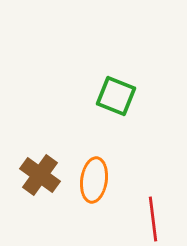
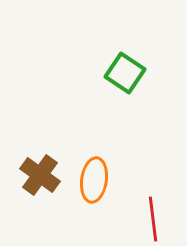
green square: moved 9 px right, 23 px up; rotated 12 degrees clockwise
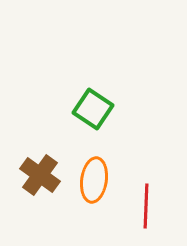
green square: moved 32 px left, 36 px down
red line: moved 7 px left, 13 px up; rotated 9 degrees clockwise
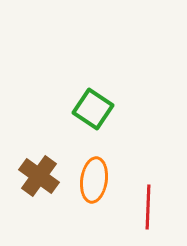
brown cross: moved 1 px left, 1 px down
red line: moved 2 px right, 1 px down
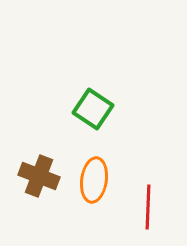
brown cross: rotated 15 degrees counterclockwise
